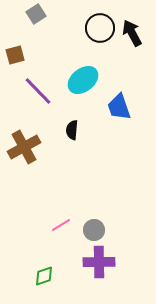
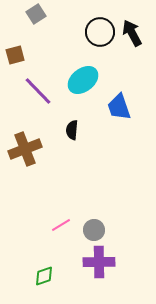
black circle: moved 4 px down
brown cross: moved 1 px right, 2 px down; rotated 8 degrees clockwise
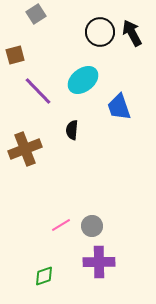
gray circle: moved 2 px left, 4 px up
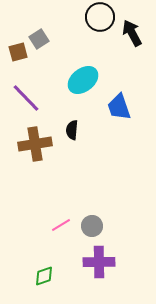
gray square: moved 3 px right, 25 px down
black circle: moved 15 px up
brown square: moved 3 px right, 3 px up
purple line: moved 12 px left, 7 px down
brown cross: moved 10 px right, 5 px up; rotated 12 degrees clockwise
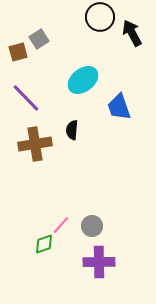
pink line: rotated 18 degrees counterclockwise
green diamond: moved 32 px up
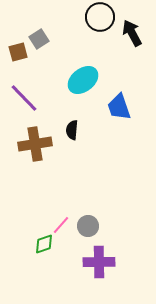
purple line: moved 2 px left
gray circle: moved 4 px left
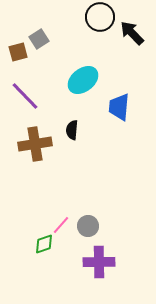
black arrow: rotated 16 degrees counterclockwise
purple line: moved 1 px right, 2 px up
blue trapezoid: rotated 24 degrees clockwise
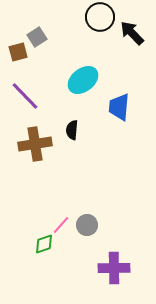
gray square: moved 2 px left, 2 px up
gray circle: moved 1 px left, 1 px up
purple cross: moved 15 px right, 6 px down
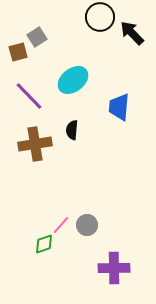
cyan ellipse: moved 10 px left
purple line: moved 4 px right
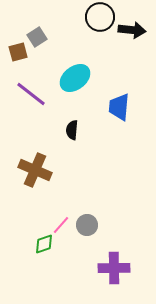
black arrow: moved 3 px up; rotated 140 degrees clockwise
cyan ellipse: moved 2 px right, 2 px up
purple line: moved 2 px right, 2 px up; rotated 8 degrees counterclockwise
brown cross: moved 26 px down; rotated 32 degrees clockwise
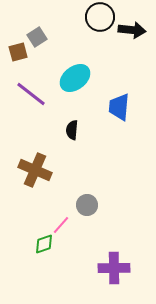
gray circle: moved 20 px up
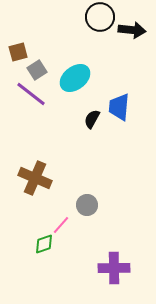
gray square: moved 33 px down
black semicircle: moved 20 px right, 11 px up; rotated 24 degrees clockwise
brown cross: moved 8 px down
